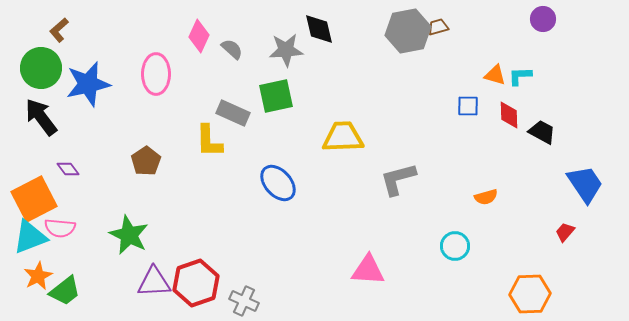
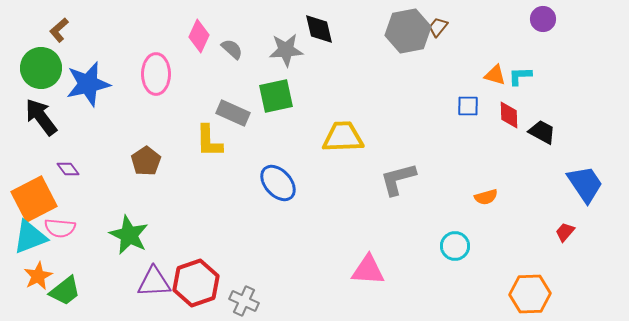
brown trapezoid: rotated 35 degrees counterclockwise
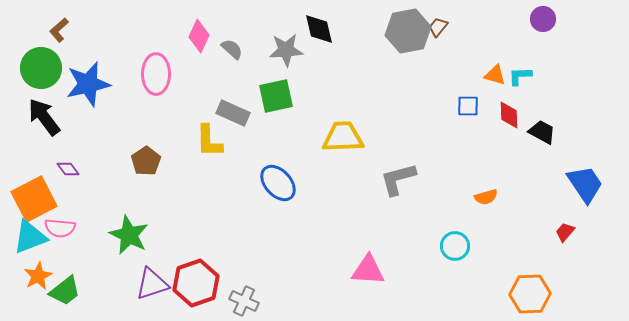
black arrow: moved 3 px right
purple triangle: moved 2 px left, 2 px down; rotated 15 degrees counterclockwise
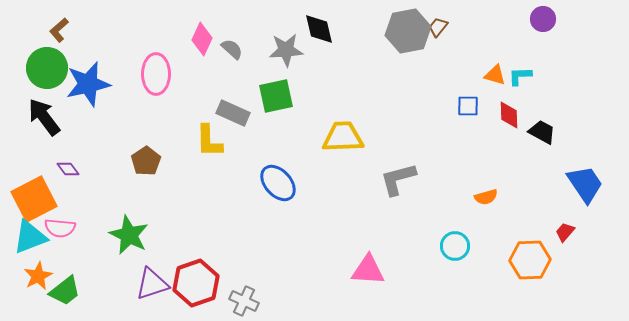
pink diamond: moved 3 px right, 3 px down
green circle: moved 6 px right
orange hexagon: moved 34 px up
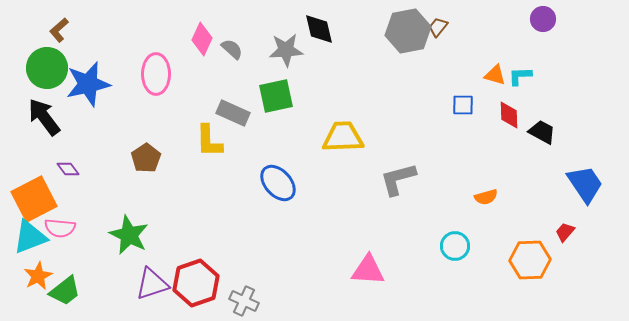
blue square: moved 5 px left, 1 px up
brown pentagon: moved 3 px up
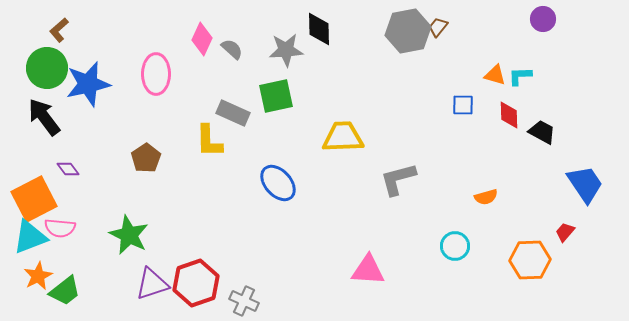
black diamond: rotated 12 degrees clockwise
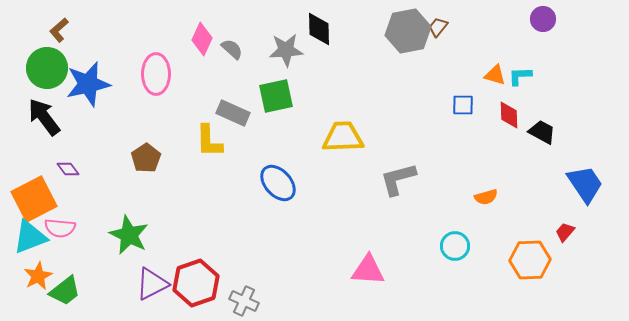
purple triangle: rotated 9 degrees counterclockwise
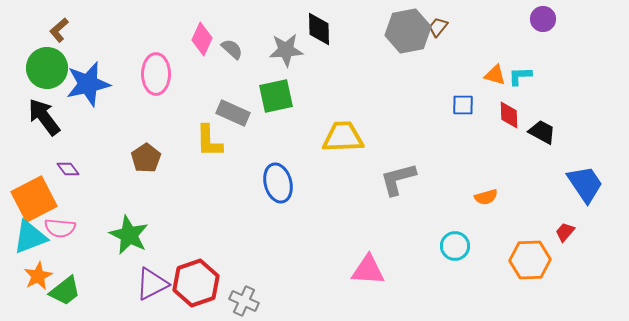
blue ellipse: rotated 27 degrees clockwise
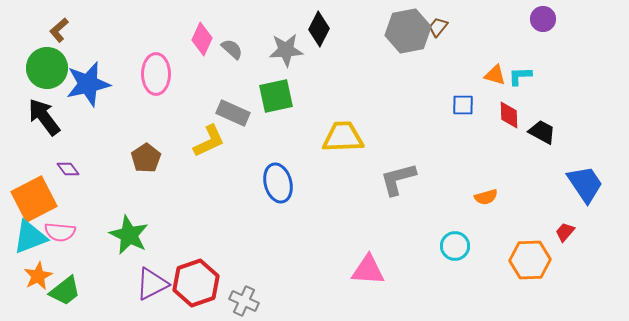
black diamond: rotated 28 degrees clockwise
yellow L-shape: rotated 114 degrees counterclockwise
pink semicircle: moved 4 px down
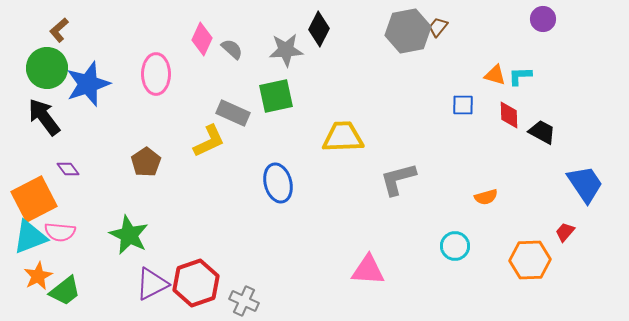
blue star: rotated 6 degrees counterclockwise
brown pentagon: moved 4 px down
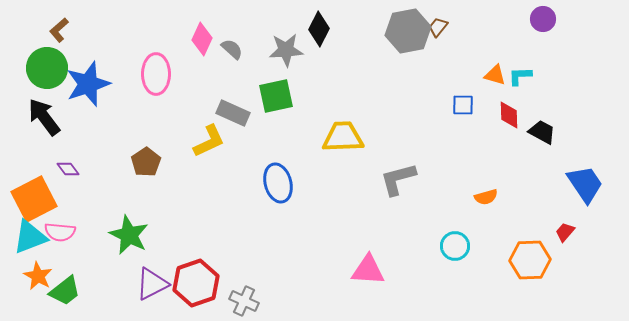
orange star: rotated 16 degrees counterclockwise
